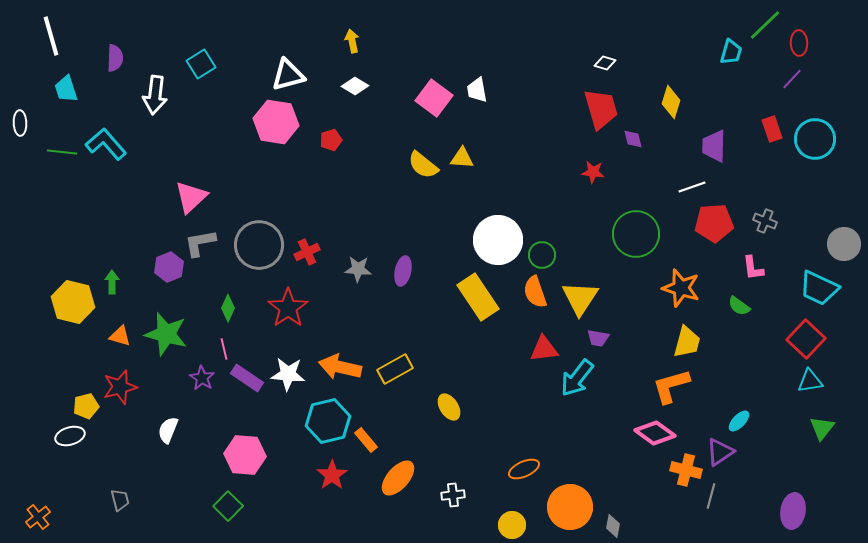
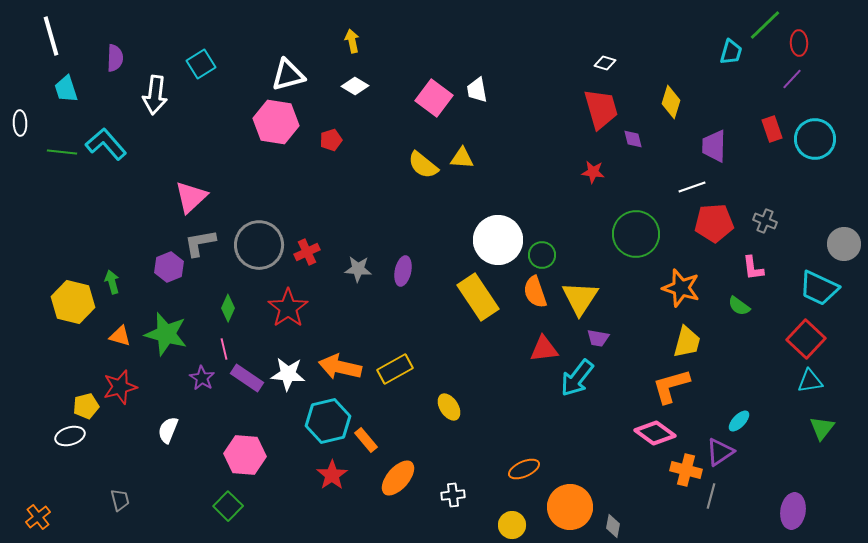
green arrow at (112, 282): rotated 15 degrees counterclockwise
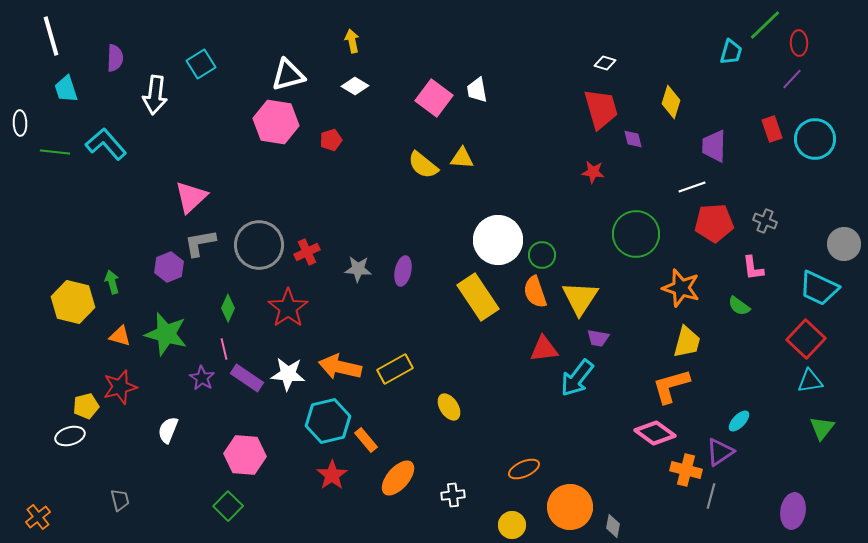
green line at (62, 152): moved 7 px left
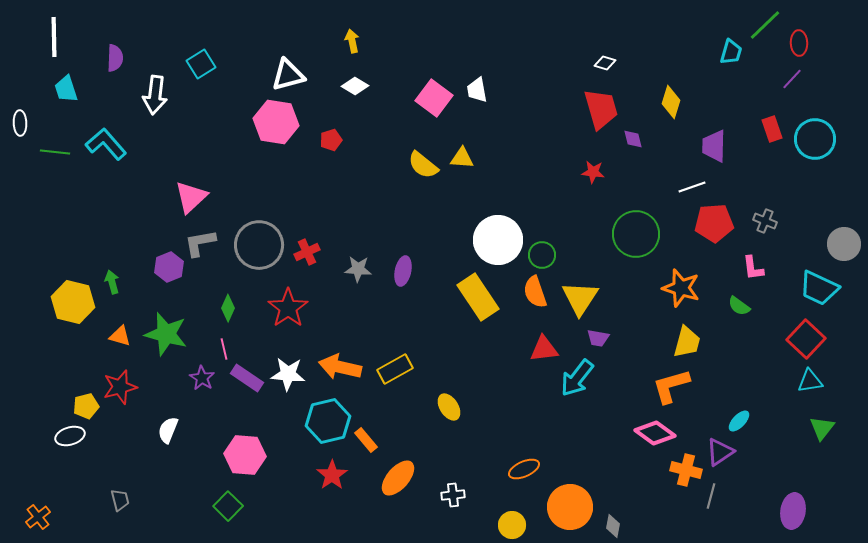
white line at (51, 36): moved 3 px right, 1 px down; rotated 15 degrees clockwise
